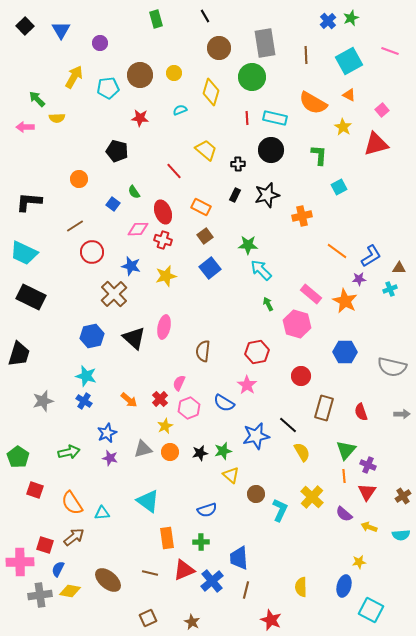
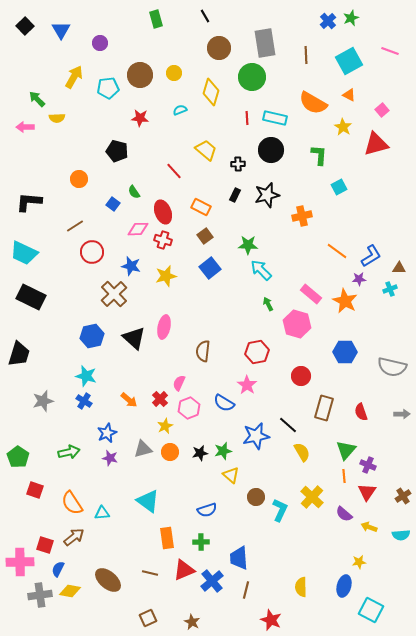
brown circle at (256, 494): moved 3 px down
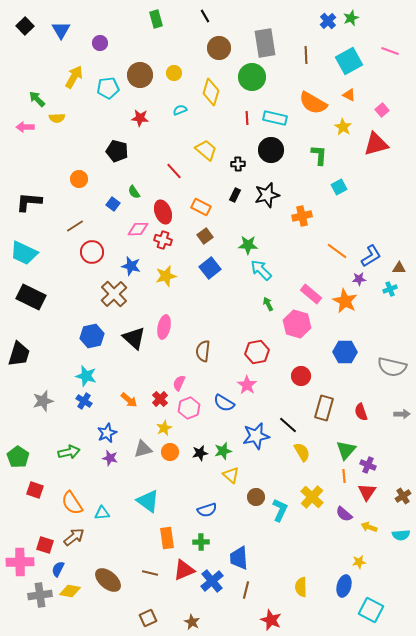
yellow star at (165, 426): moved 1 px left, 2 px down
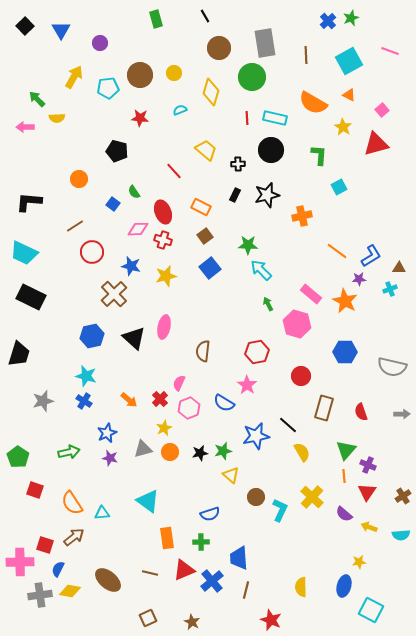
blue semicircle at (207, 510): moved 3 px right, 4 px down
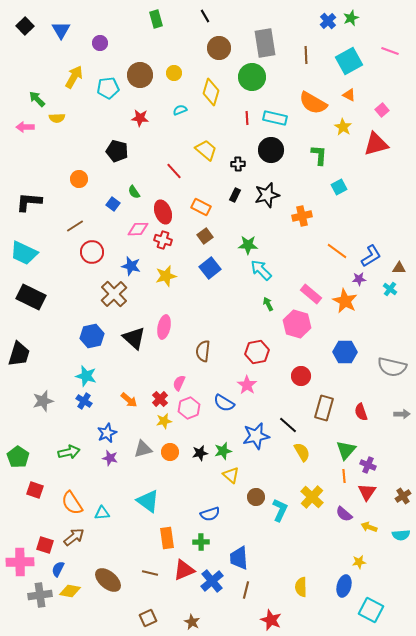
cyan cross at (390, 289): rotated 32 degrees counterclockwise
yellow star at (164, 428): moved 7 px up; rotated 14 degrees clockwise
